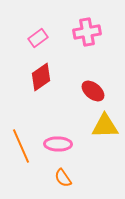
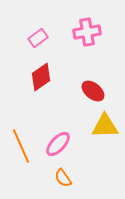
pink ellipse: rotated 48 degrees counterclockwise
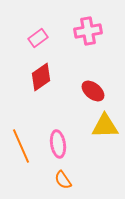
pink cross: moved 1 px right, 1 px up
pink ellipse: rotated 52 degrees counterclockwise
orange semicircle: moved 2 px down
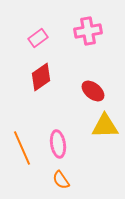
orange line: moved 1 px right, 2 px down
orange semicircle: moved 2 px left
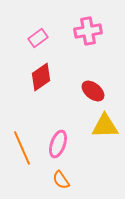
pink ellipse: rotated 28 degrees clockwise
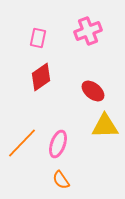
pink cross: rotated 12 degrees counterclockwise
pink rectangle: rotated 42 degrees counterclockwise
orange line: moved 5 px up; rotated 68 degrees clockwise
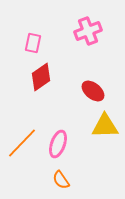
pink rectangle: moved 5 px left, 5 px down
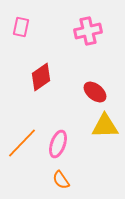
pink cross: rotated 8 degrees clockwise
pink rectangle: moved 12 px left, 16 px up
red ellipse: moved 2 px right, 1 px down
